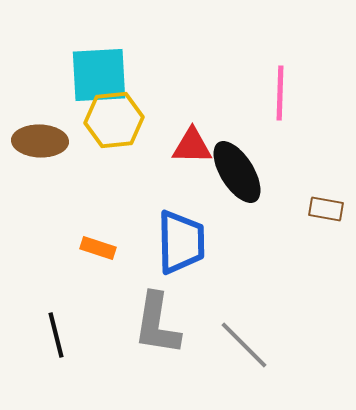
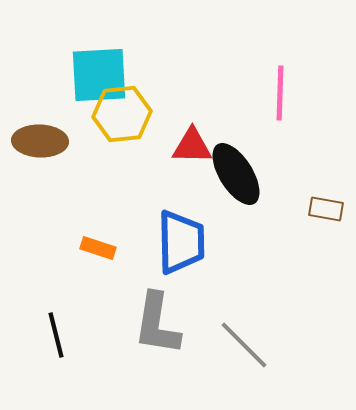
yellow hexagon: moved 8 px right, 6 px up
black ellipse: moved 1 px left, 2 px down
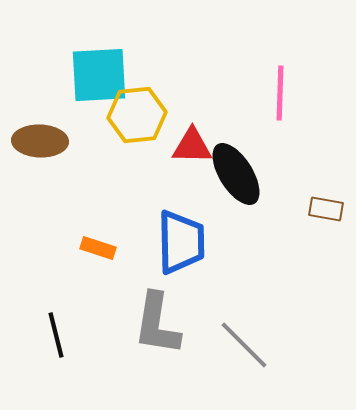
yellow hexagon: moved 15 px right, 1 px down
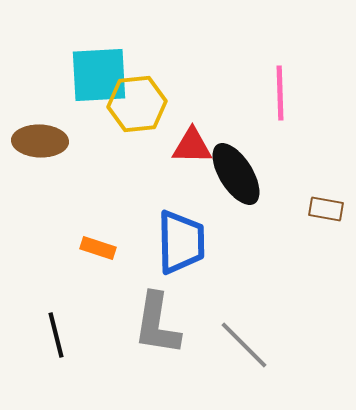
pink line: rotated 4 degrees counterclockwise
yellow hexagon: moved 11 px up
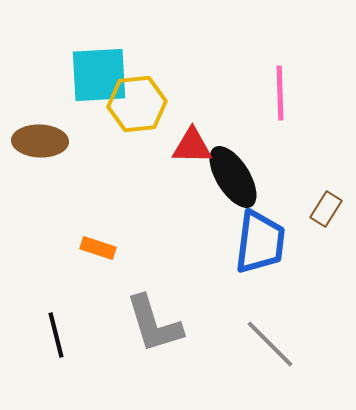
black ellipse: moved 3 px left, 3 px down
brown rectangle: rotated 68 degrees counterclockwise
blue trapezoid: moved 79 px right; rotated 8 degrees clockwise
gray L-shape: moved 3 px left; rotated 26 degrees counterclockwise
gray line: moved 26 px right, 1 px up
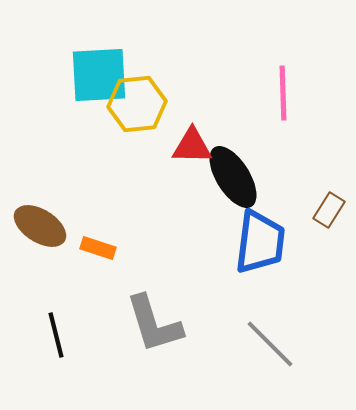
pink line: moved 3 px right
brown ellipse: moved 85 px down; rotated 30 degrees clockwise
brown rectangle: moved 3 px right, 1 px down
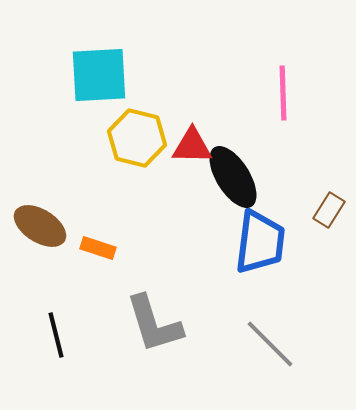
yellow hexagon: moved 34 px down; rotated 20 degrees clockwise
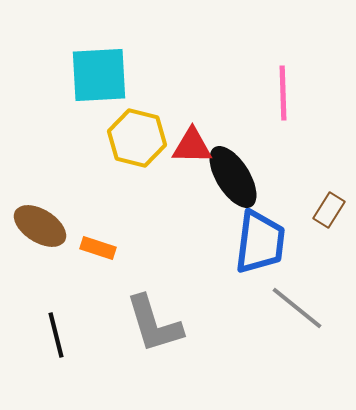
gray line: moved 27 px right, 36 px up; rotated 6 degrees counterclockwise
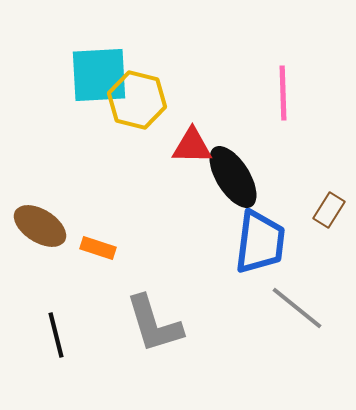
yellow hexagon: moved 38 px up
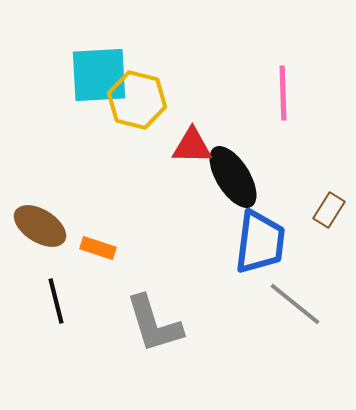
gray line: moved 2 px left, 4 px up
black line: moved 34 px up
